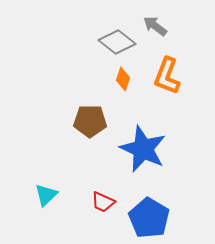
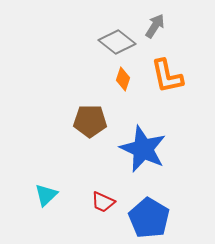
gray arrow: rotated 85 degrees clockwise
orange L-shape: rotated 33 degrees counterclockwise
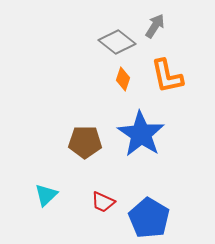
brown pentagon: moved 5 px left, 21 px down
blue star: moved 2 px left, 15 px up; rotated 9 degrees clockwise
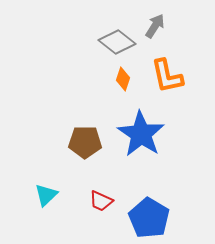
red trapezoid: moved 2 px left, 1 px up
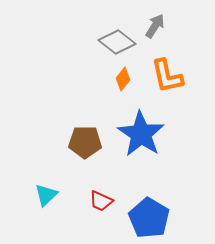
orange diamond: rotated 20 degrees clockwise
